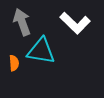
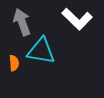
white L-shape: moved 2 px right, 4 px up
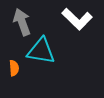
orange semicircle: moved 5 px down
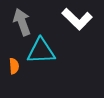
cyan triangle: rotated 12 degrees counterclockwise
orange semicircle: moved 2 px up
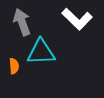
cyan triangle: moved 1 px down
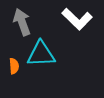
cyan triangle: moved 2 px down
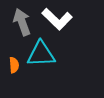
white L-shape: moved 20 px left
orange semicircle: moved 1 px up
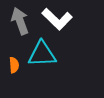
gray arrow: moved 2 px left, 1 px up
cyan triangle: moved 1 px right
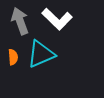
cyan triangle: moved 1 px left; rotated 20 degrees counterclockwise
orange semicircle: moved 1 px left, 8 px up
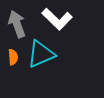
gray arrow: moved 3 px left, 3 px down
